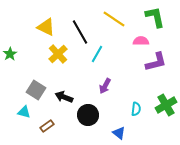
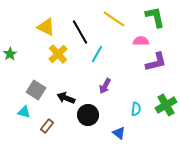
black arrow: moved 2 px right, 1 px down
brown rectangle: rotated 16 degrees counterclockwise
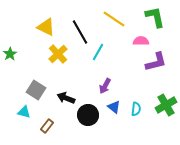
cyan line: moved 1 px right, 2 px up
blue triangle: moved 5 px left, 26 px up
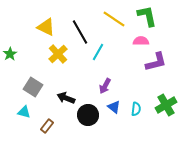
green L-shape: moved 8 px left, 1 px up
gray square: moved 3 px left, 3 px up
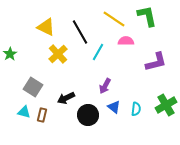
pink semicircle: moved 15 px left
black arrow: rotated 48 degrees counterclockwise
brown rectangle: moved 5 px left, 11 px up; rotated 24 degrees counterclockwise
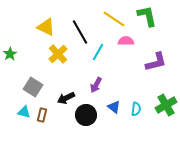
purple arrow: moved 9 px left, 1 px up
black circle: moved 2 px left
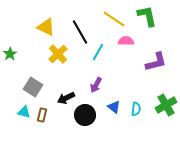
black circle: moved 1 px left
